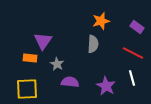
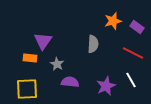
orange star: moved 12 px right
white line: moved 1 px left, 2 px down; rotated 14 degrees counterclockwise
purple star: rotated 18 degrees clockwise
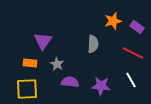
orange rectangle: moved 5 px down
purple star: moved 5 px left; rotated 30 degrees clockwise
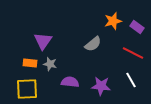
gray semicircle: rotated 48 degrees clockwise
gray star: moved 7 px left; rotated 16 degrees counterclockwise
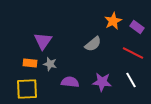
orange star: rotated 12 degrees counterclockwise
purple star: moved 1 px right, 4 px up
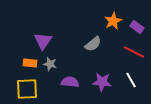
red line: moved 1 px right, 1 px up
